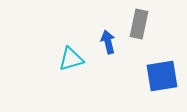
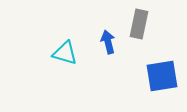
cyan triangle: moved 6 px left, 6 px up; rotated 32 degrees clockwise
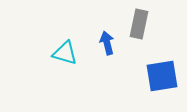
blue arrow: moved 1 px left, 1 px down
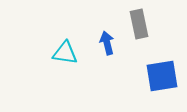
gray rectangle: rotated 24 degrees counterclockwise
cyan triangle: rotated 8 degrees counterclockwise
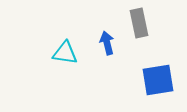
gray rectangle: moved 1 px up
blue square: moved 4 px left, 4 px down
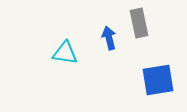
blue arrow: moved 2 px right, 5 px up
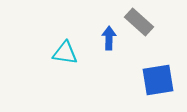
gray rectangle: moved 1 px up; rotated 36 degrees counterclockwise
blue arrow: rotated 15 degrees clockwise
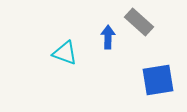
blue arrow: moved 1 px left, 1 px up
cyan triangle: rotated 12 degrees clockwise
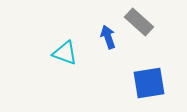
blue arrow: rotated 20 degrees counterclockwise
blue square: moved 9 px left, 3 px down
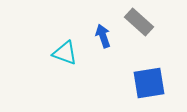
blue arrow: moved 5 px left, 1 px up
